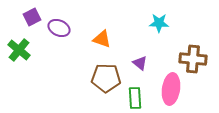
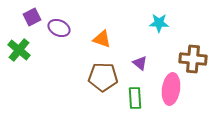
brown pentagon: moved 3 px left, 1 px up
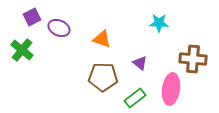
green cross: moved 3 px right
green rectangle: rotated 55 degrees clockwise
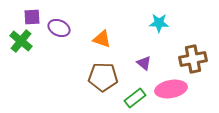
purple square: rotated 24 degrees clockwise
green cross: moved 1 px left, 9 px up
brown cross: rotated 16 degrees counterclockwise
purple triangle: moved 4 px right
pink ellipse: rotated 72 degrees clockwise
